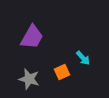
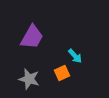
cyan arrow: moved 8 px left, 2 px up
orange square: moved 1 px down
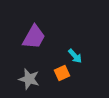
purple trapezoid: moved 2 px right
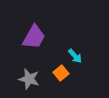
orange square: moved 1 px left; rotated 14 degrees counterclockwise
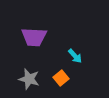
purple trapezoid: rotated 64 degrees clockwise
orange square: moved 5 px down
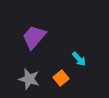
purple trapezoid: rotated 128 degrees clockwise
cyan arrow: moved 4 px right, 3 px down
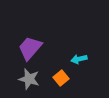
purple trapezoid: moved 4 px left, 11 px down
cyan arrow: rotated 119 degrees clockwise
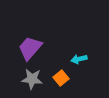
gray star: moved 3 px right; rotated 10 degrees counterclockwise
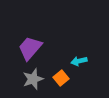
cyan arrow: moved 2 px down
gray star: moved 1 px right; rotated 25 degrees counterclockwise
